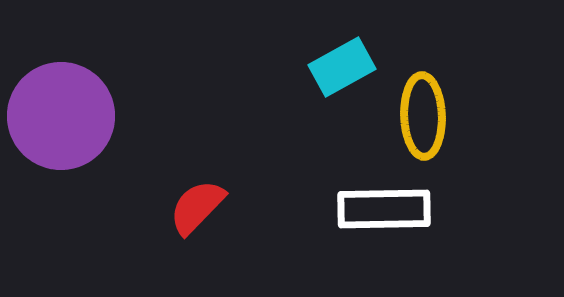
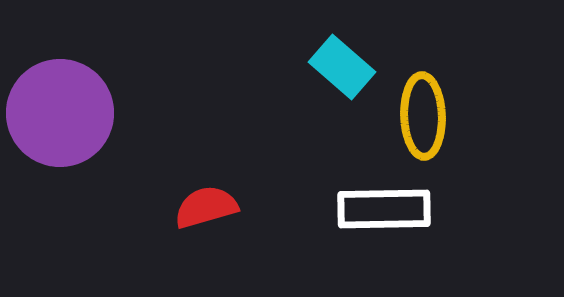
cyan rectangle: rotated 70 degrees clockwise
purple circle: moved 1 px left, 3 px up
red semicircle: moved 9 px right; rotated 30 degrees clockwise
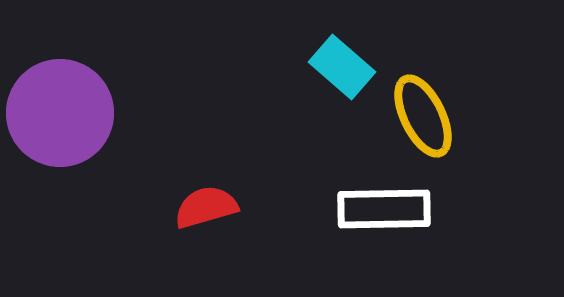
yellow ellipse: rotated 24 degrees counterclockwise
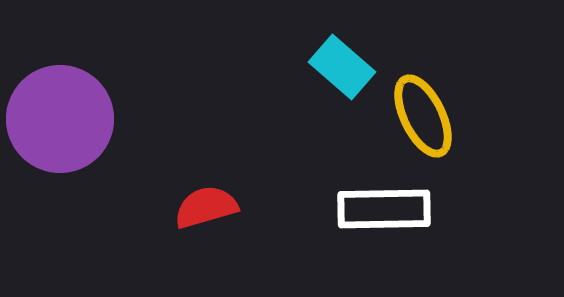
purple circle: moved 6 px down
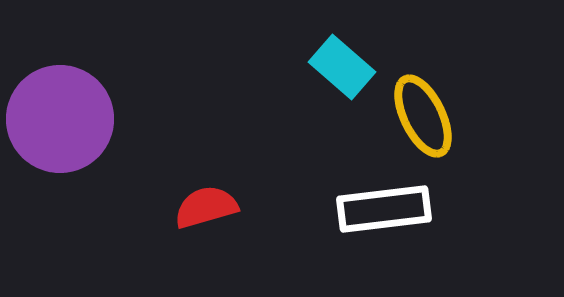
white rectangle: rotated 6 degrees counterclockwise
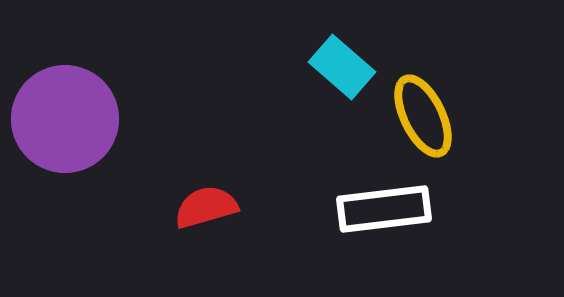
purple circle: moved 5 px right
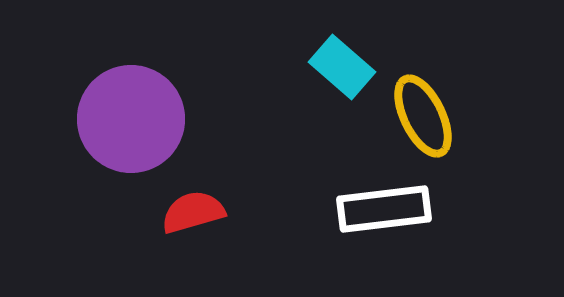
purple circle: moved 66 px right
red semicircle: moved 13 px left, 5 px down
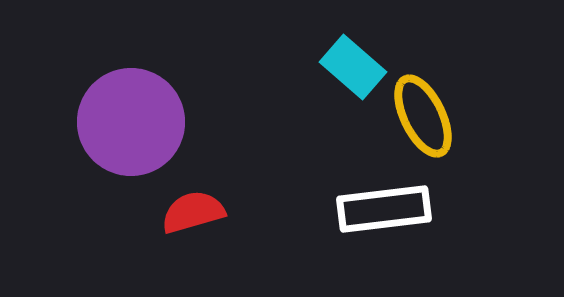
cyan rectangle: moved 11 px right
purple circle: moved 3 px down
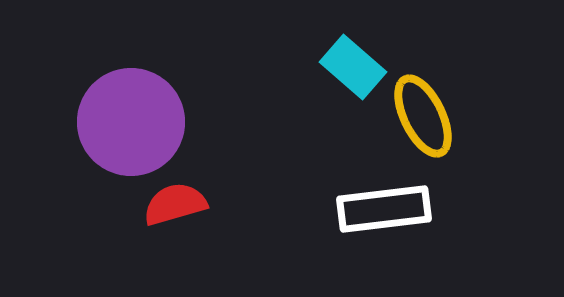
red semicircle: moved 18 px left, 8 px up
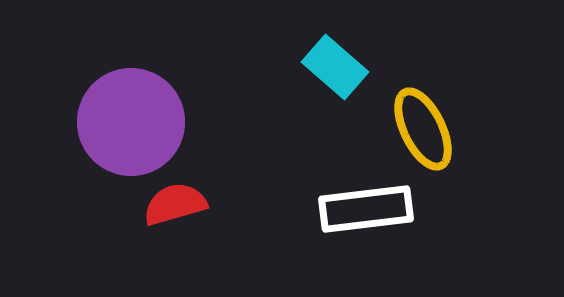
cyan rectangle: moved 18 px left
yellow ellipse: moved 13 px down
white rectangle: moved 18 px left
